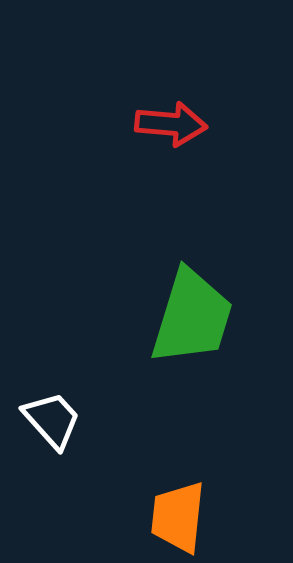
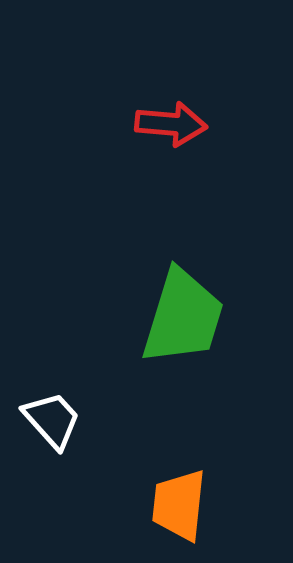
green trapezoid: moved 9 px left
orange trapezoid: moved 1 px right, 12 px up
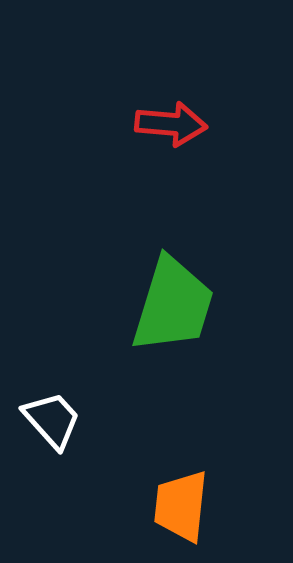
green trapezoid: moved 10 px left, 12 px up
orange trapezoid: moved 2 px right, 1 px down
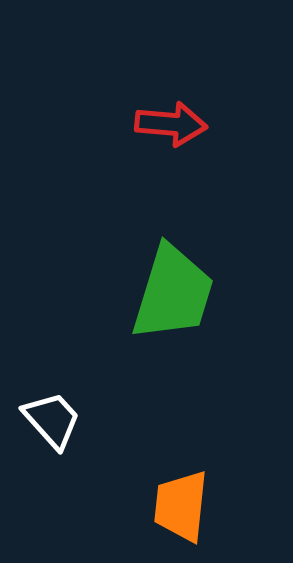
green trapezoid: moved 12 px up
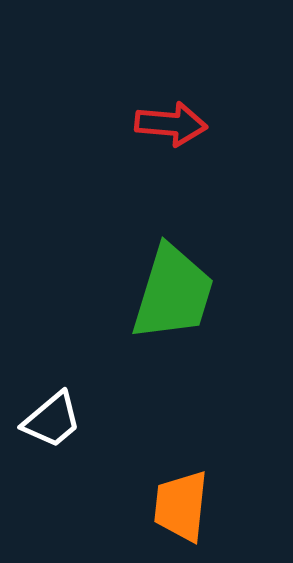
white trapezoid: rotated 92 degrees clockwise
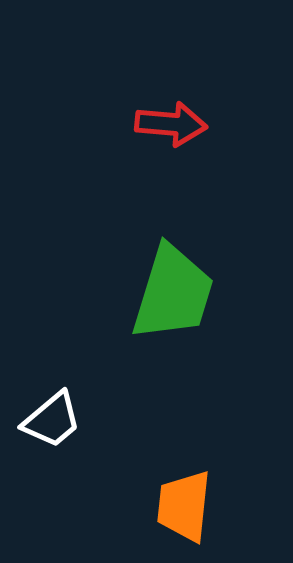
orange trapezoid: moved 3 px right
